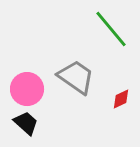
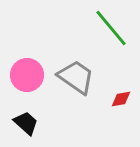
green line: moved 1 px up
pink circle: moved 14 px up
red diamond: rotated 15 degrees clockwise
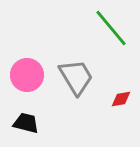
gray trapezoid: rotated 24 degrees clockwise
black trapezoid: rotated 28 degrees counterclockwise
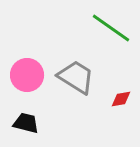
green line: rotated 15 degrees counterclockwise
gray trapezoid: rotated 27 degrees counterclockwise
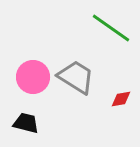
pink circle: moved 6 px right, 2 px down
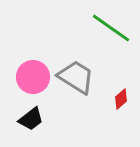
red diamond: rotated 30 degrees counterclockwise
black trapezoid: moved 5 px right, 4 px up; rotated 128 degrees clockwise
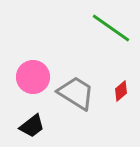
gray trapezoid: moved 16 px down
red diamond: moved 8 px up
black trapezoid: moved 1 px right, 7 px down
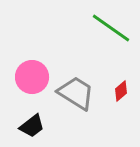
pink circle: moved 1 px left
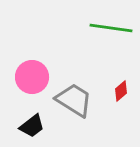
green line: rotated 27 degrees counterclockwise
gray trapezoid: moved 2 px left, 7 px down
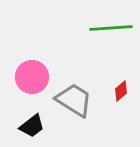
green line: rotated 12 degrees counterclockwise
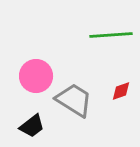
green line: moved 7 px down
pink circle: moved 4 px right, 1 px up
red diamond: rotated 20 degrees clockwise
